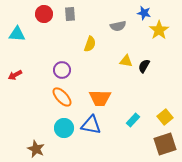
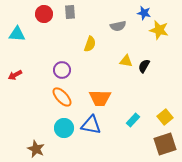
gray rectangle: moved 2 px up
yellow star: rotated 24 degrees counterclockwise
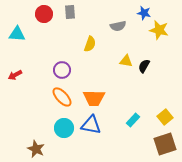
orange trapezoid: moved 6 px left
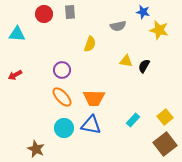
blue star: moved 1 px left, 1 px up
brown square: rotated 20 degrees counterclockwise
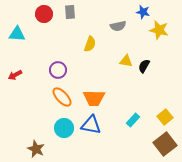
purple circle: moved 4 px left
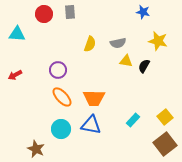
gray semicircle: moved 17 px down
yellow star: moved 1 px left, 11 px down
cyan circle: moved 3 px left, 1 px down
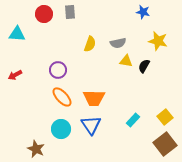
blue triangle: rotated 45 degrees clockwise
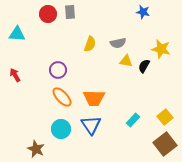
red circle: moved 4 px right
yellow star: moved 3 px right, 8 px down
red arrow: rotated 88 degrees clockwise
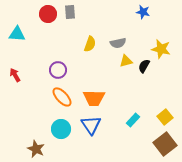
yellow triangle: rotated 24 degrees counterclockwise
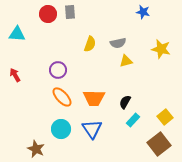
black semicircle: moved 19 px left, 36 px down
blue triangle: moved 1 px right, 4 px down
brown square: moved 6 px left
